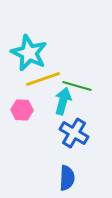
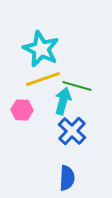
cyan star: moved 12 px right, 4 px up
blue cross: moved 2 px left, 2 px up; rotated 12 degrees clockwise
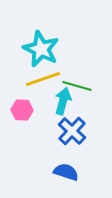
blue semicircle: moved 1 px left, 6 px up; rotated 75 degrees counterclockwise
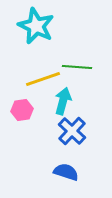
cyan star: moved 5 px left, 23 px up
green line: moved 19 px up; rotated 12 degrees counterclockwise
pink hexagon: rotated 10 degrees counterclockwise
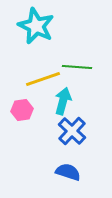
blue semicircle: moved 2 px right
